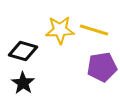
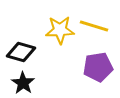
yellow line: moved 4 px up
black diamond: moved 2 px left, 1 px down
purple pentagon: moved 4 px left
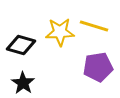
yellow star: moved 2 px down
black diamond: moved 7 px up
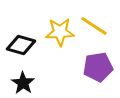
yellow line: rotated 16 degrees clockwise
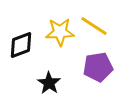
black diamond: rotated 36 degrees counterclockwise
black star: moved 26 px right
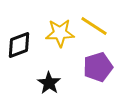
yellow star: moved 1 px down
black diamond: moved 2 px left
purple pentagon: rotated 8 degrees counterclockwise
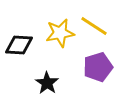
yellow star: rotated 8 degrees counterclockwise
black diamond: rotated 24 degrees clockwise
black star: moved 2 px left
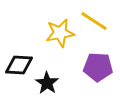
yellow line: moved 5 px up
black diamond: moved 20 px down
purple pentagon: rotated 20 degrees clockwise
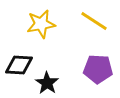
yellow star: moved 19 px left, 9 px up
purple pentagon: moved 2 px down
